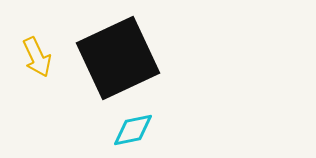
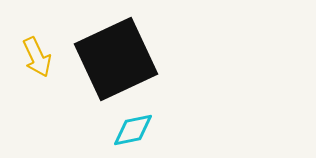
black square: moved 2 px left, 1 px down
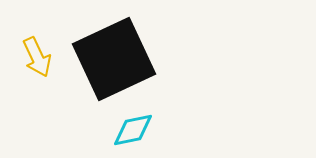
black square: moved 2 px left
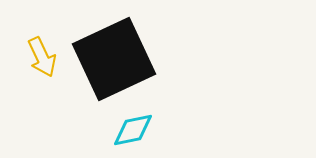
yellow arrow: moved 5 px right
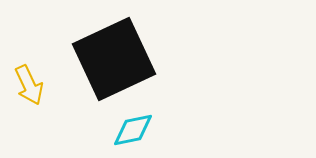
yellow arrow: moved 13 px left, 28 px down
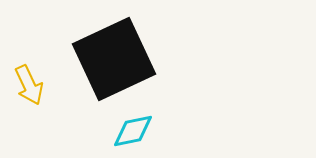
cyan diamond: moved 1 px down
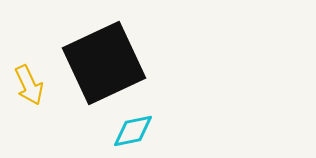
black square: moved 10 px left, 4 px down
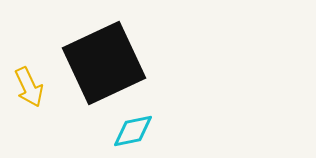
yellow arrow: moved 2 px down
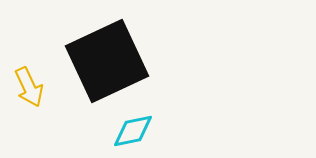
black square: moved 3 px right, 2 px up
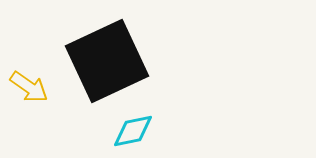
yellow arrow: rotated 30 degrees counterclockwise
